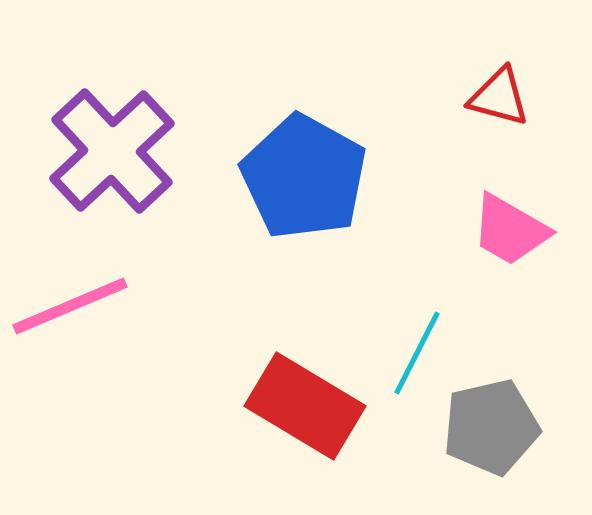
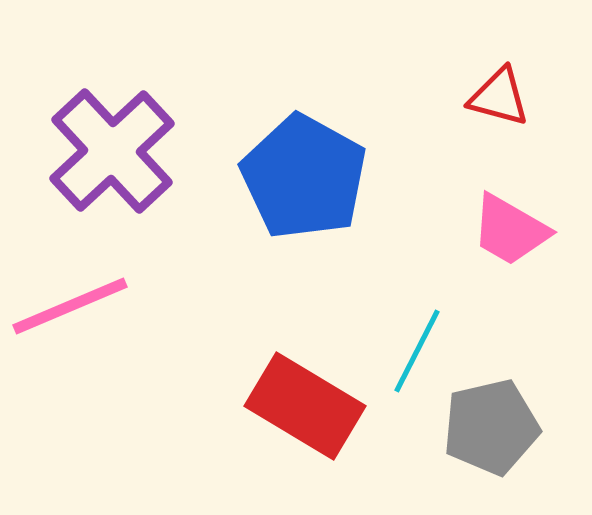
cyan line: moved 2 px up
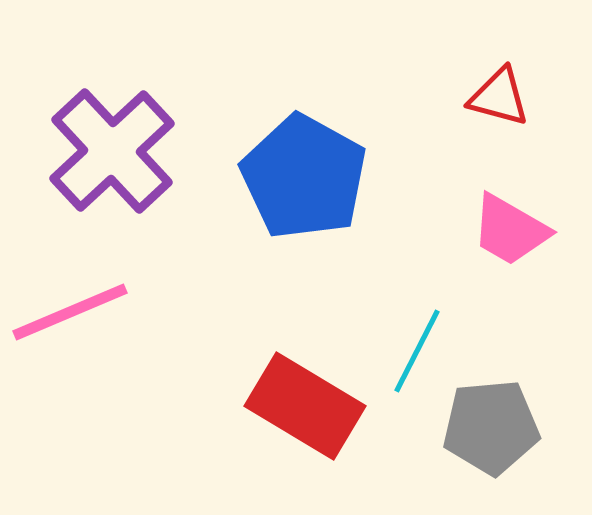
pink line: moved 6 px down
gray pentagon: rotated 8 degrees clockwise
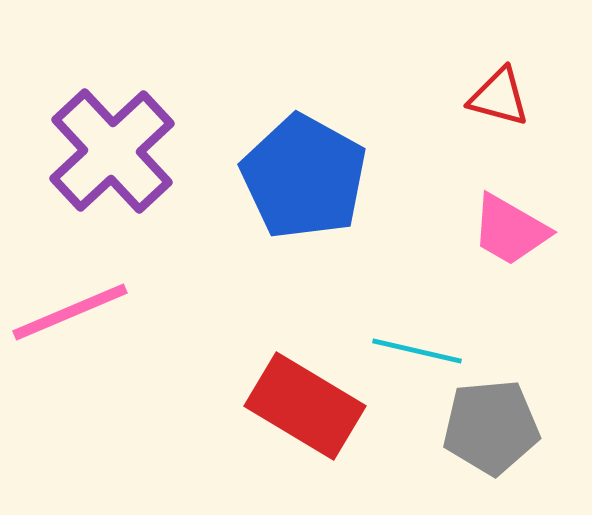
cyan line: rotated 76 degrees clockwise
